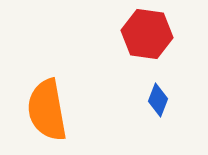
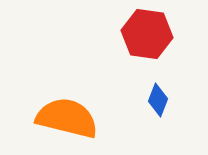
orange semicircle: moved 20 px right, 8 px down; rotated 114 degrees clockwise
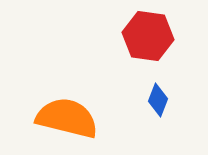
red hexagon: moved 1 px right, 2 px down
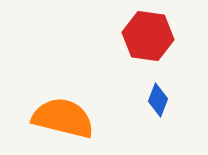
orange semicircle: moved 4 px left
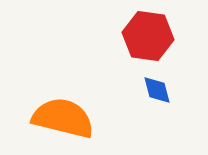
blue diamond: moved 1 px left, 10 px up; rotated 36 degrees counterclockwise
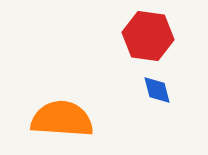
orange semicircle: moved 1 px left, 1 px down; rotated 10 degrees counterclockwise
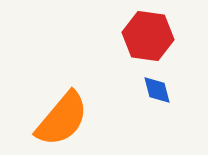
orange semicircle: rotated 126 degrees clockwise
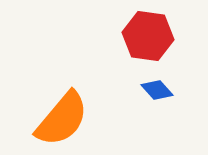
blue diamond: rotated 28 degrees counterclockwise
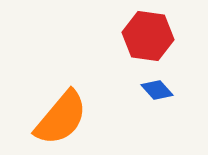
orange semicircle: moved 1 px left, 1 px up
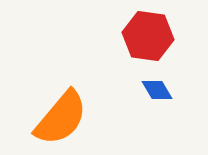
blue diamond: rotated 12 degrees clockwise
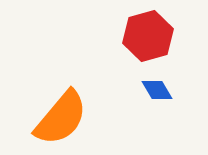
red hexagon: rotated 24 degrees counterclockwise
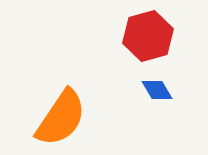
orange semicircle: rotated 6 degrees counterclockwise
